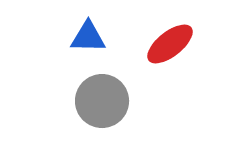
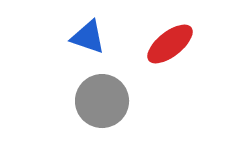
blue triangle: rotated 18 degrees clockwise
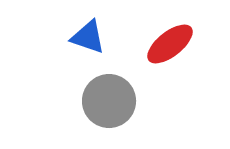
gray circle: moved 7 px right
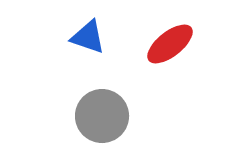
gray circle: moved 7 px left, 15 px down
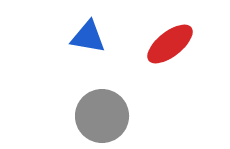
blue triangle: rotated 9 degrees counterclockwise
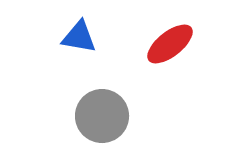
blue triangle: moved 9 px left
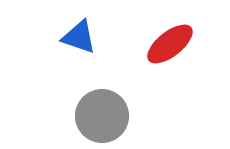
blue triangle: rotated 9 degrees clockwise
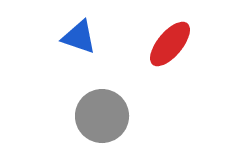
red ellipse: rotated 12 degrees counterclockwise
